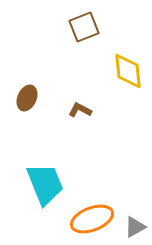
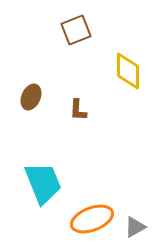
brown square: moved 8 px left, 3 px down
yellow diamond: rotated 6 degrees clockwise
brown ellipse: moved 4 px right, 1 px up
brown L-shape: moved 2 px left; rotated 115 degrees counterclockwise
cyan trapezoid: moved 2 px left, 1 px up
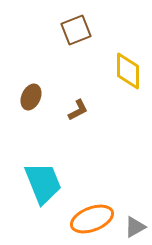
brown L-shape: rotated 120 degrees counterclockwise
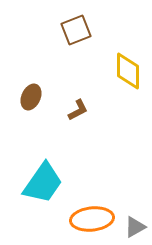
cyan trapezoid: rotated 57 degrees clockwise
orange ellipse: rotated 15 degrees clockwise
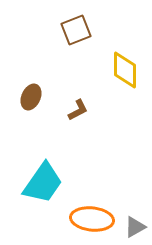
yellow diamond: moved 3 px left, 1 px up
orange ellipse: rotated 12 degrees clockwise
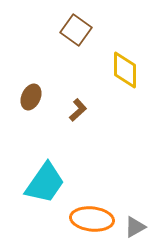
brown square: rotated 32 degrees counterclockwise
brown L-shape: rotated 15 degrees counterclockwise
cyan trapezoid: moved 2 px right
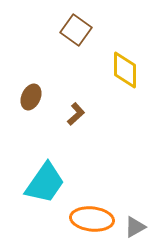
brown L-shape: moved 2 px left, 4 px down
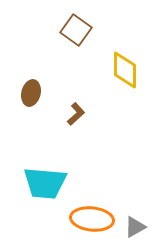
brown ellipse: moved 4 px up; rotated 10 degrees counterclockwise
cyan trapezoid: rotated 60 degrees clockwise
